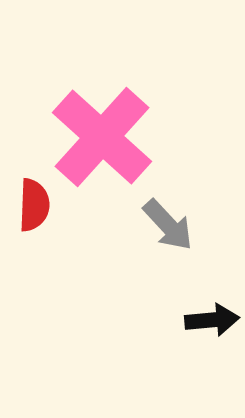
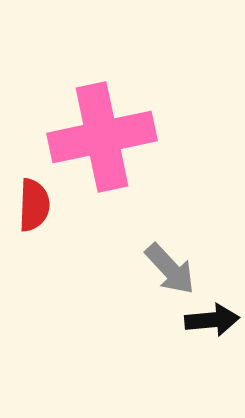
pink cross: rotated 36 degrees clockwise
gray arrow: moved 2 px right, 44 px down
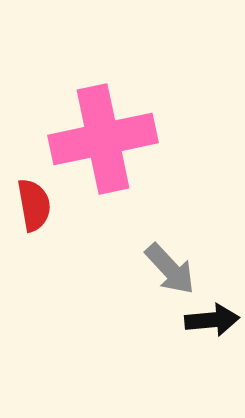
pink cross: moved 1 px right, 2 px down
red semicircle: rotated 12 degrees counterclockwise
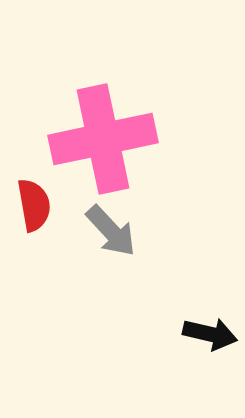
gray arrow: moved 59 px left, 38 px up
black arrow: moved 2 px left, 14 px down; rotated 18 degrees clockwise
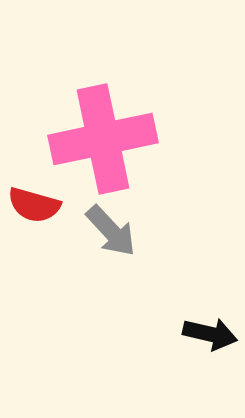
red semicircle: rotated 116 degrees clockwise
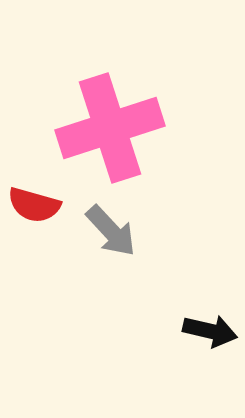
pink cross: moved 7 px right, 11 px up; rotated 6 degrees counterclockwise
black arrow: moved 3 px up
